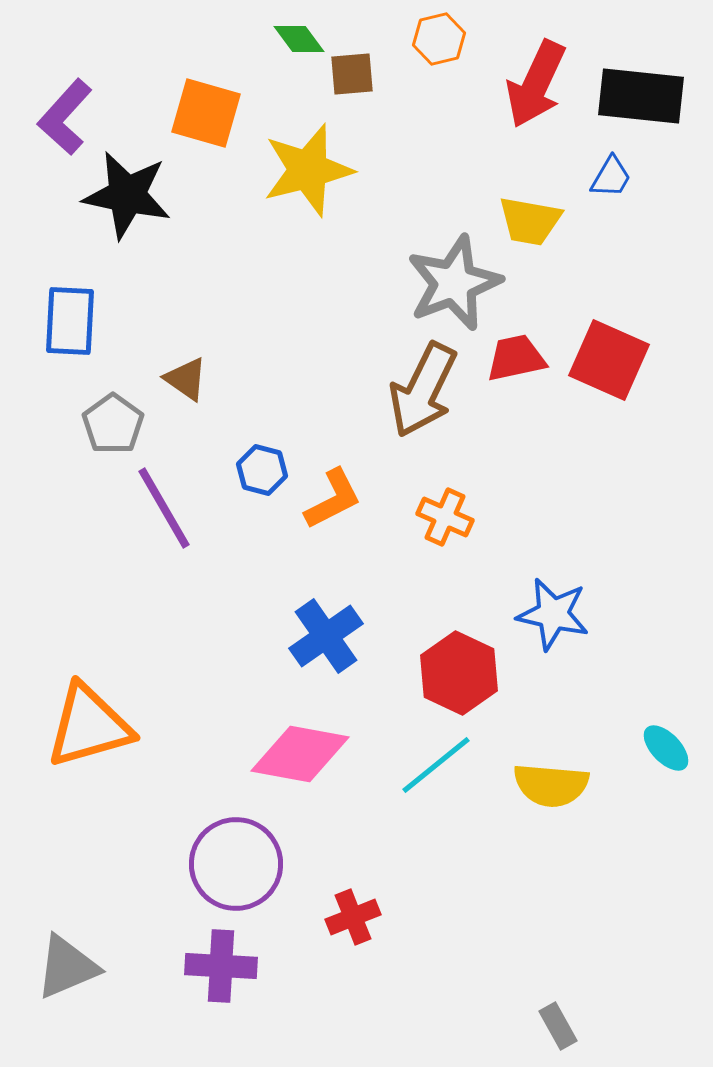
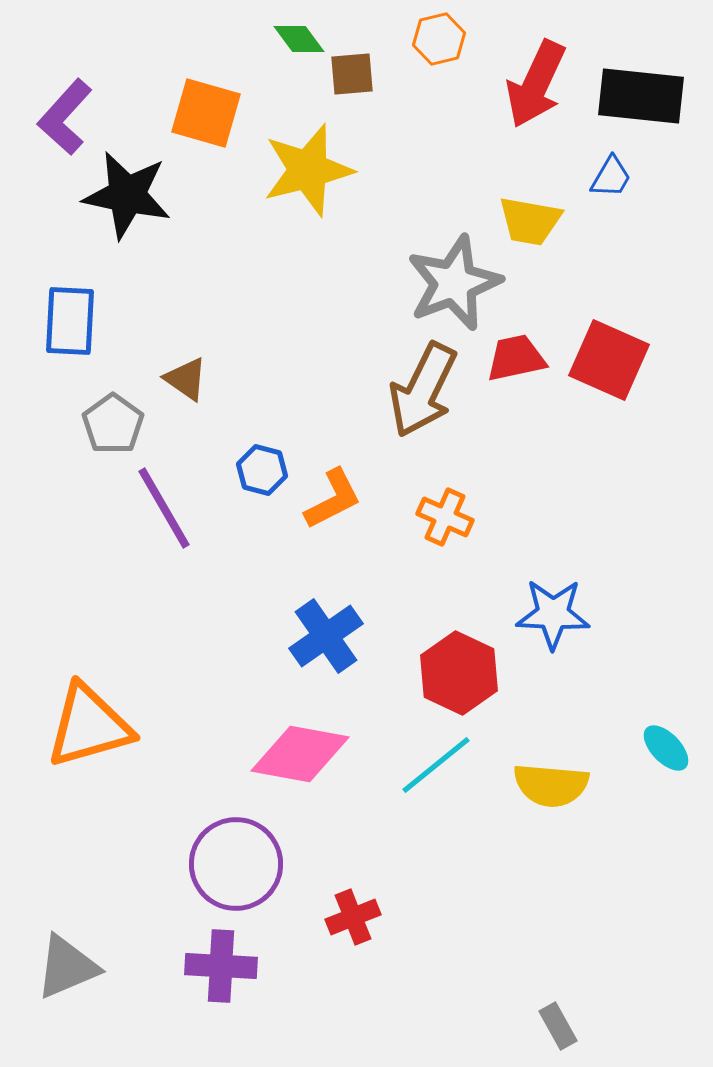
blue star: rotated 10 degrees counterclockwise
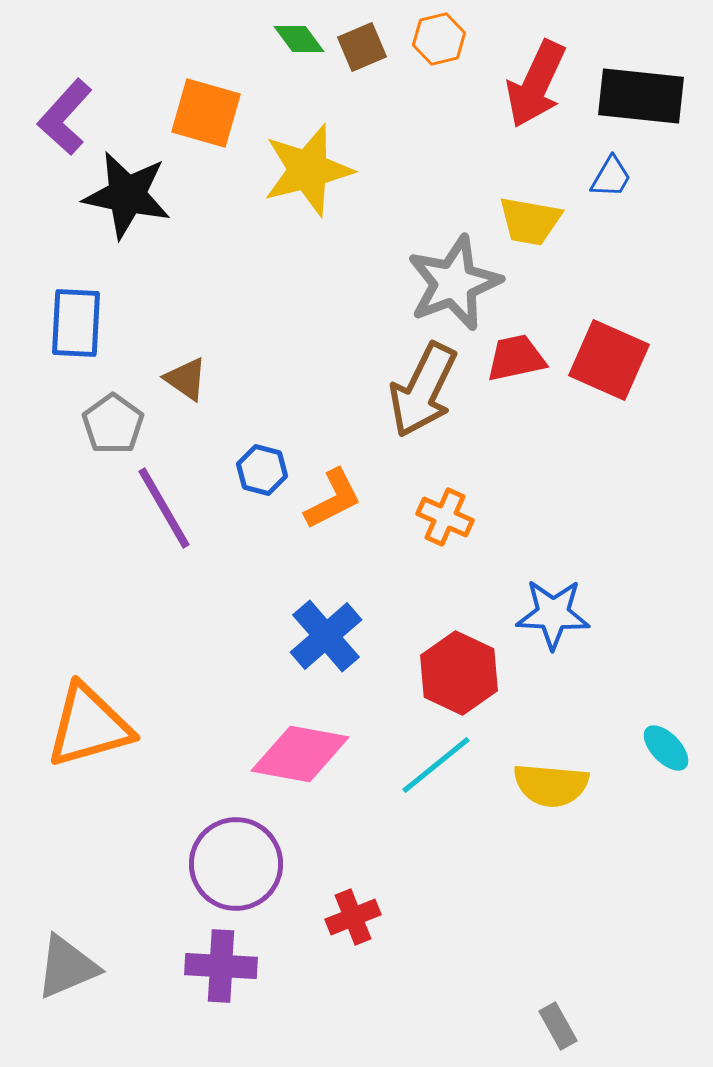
brown square: moved 10 px right, 27 px up; rotated 18 degrees counterclockwise
blue rectangle: moved 6 px right, 2 px down
blue cross: rotated 6 degrees counterclockwise
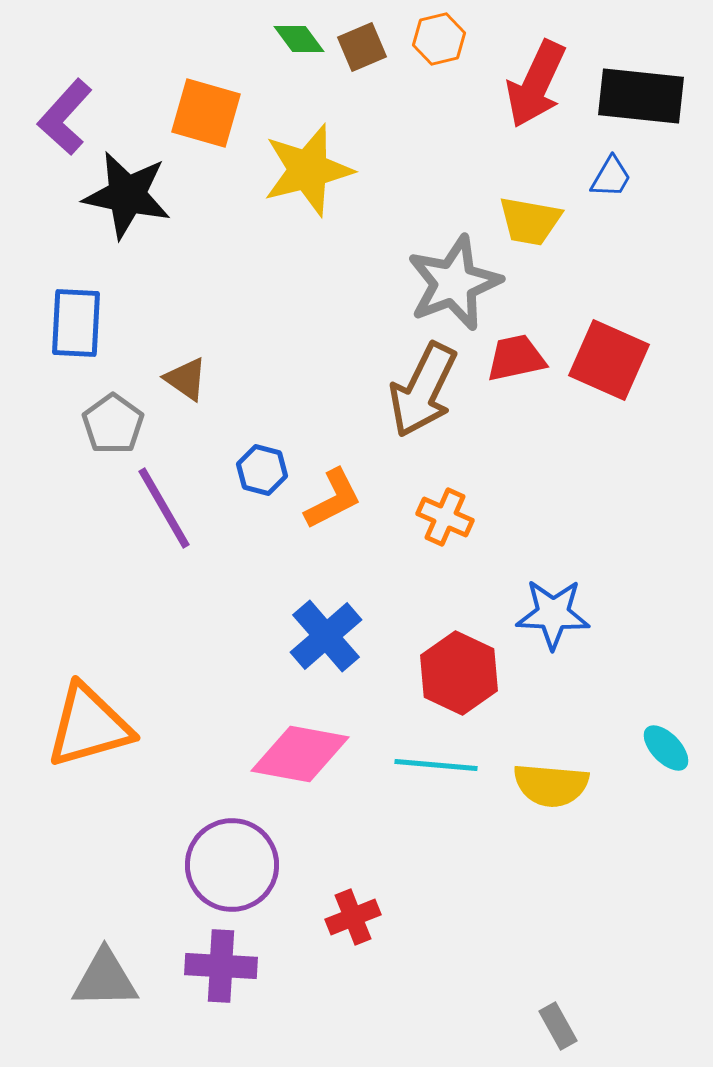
cyan line: rotated 44 degrees clockwise
purple circle: moved 4 px left, 1 px down
gray triangle: moved 38 px right, 12 px down; rotated 22 degrees clockwise
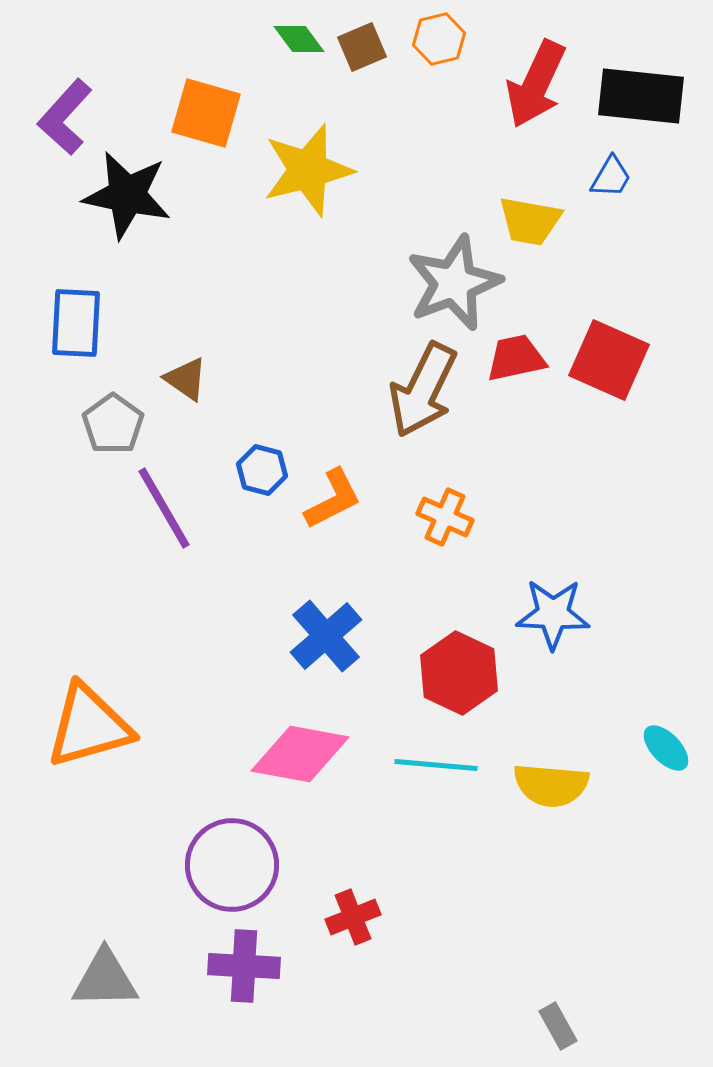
purple cross: moved 23 px right
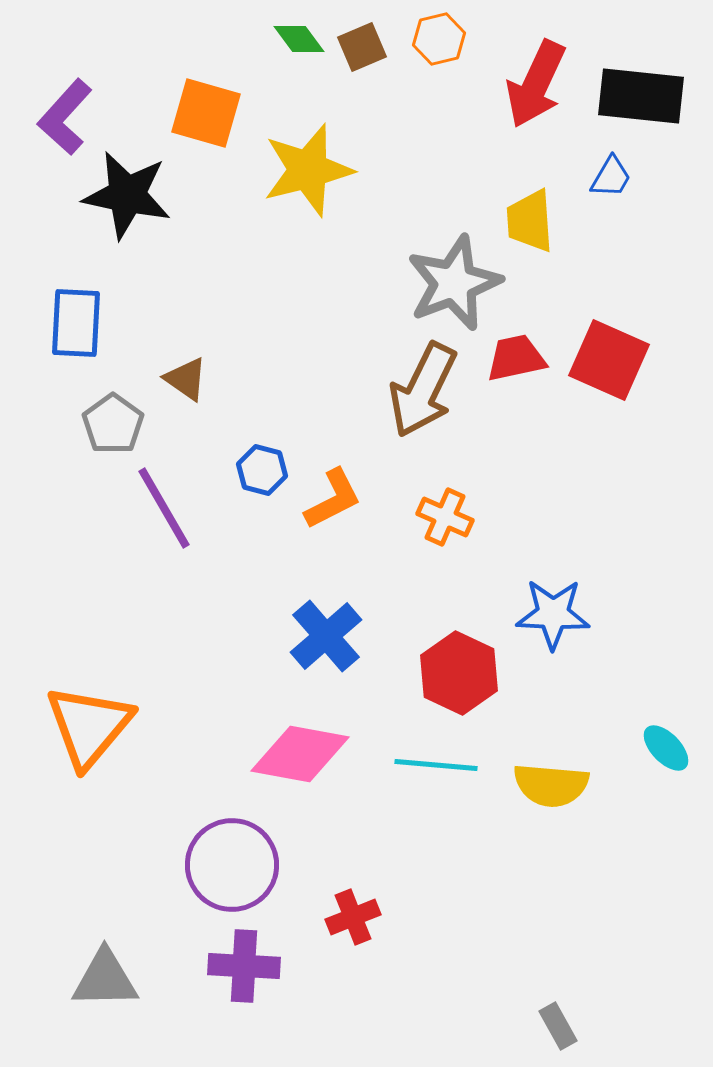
yellow trapezoid: rotated 76 degrees clockwise
orange triangle: rotated 34 degrees counterclockwise
